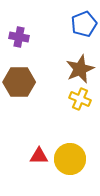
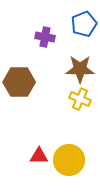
purple cross: moved 26 px right
brown star: rotated 24 degrees clockwise
yellow circle: moved 1 px left, 1 px down
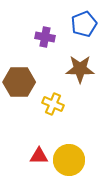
yellow cross: moved 27 px left, 5 px down
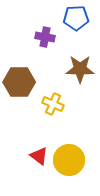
blue pentagon: moved 8 px left, 6 px up; rotated 20 degrees clockwise
red triangle: rotated 36 degrees clockwise
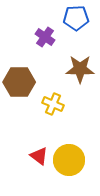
purple cross: rotated 24 degrees clockwise
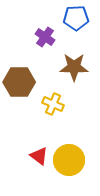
brown star: moved 6 px left, 2 px up
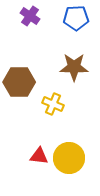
purple cross: moved 15 px left, 21 px up
red triangle: rotated 30 degrees counterclockwise
yellow circle: moved 2 px up
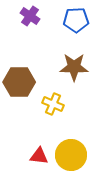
blue pentagon: moved 2 px down
yellow circle: moved 2 px right, 3 px up
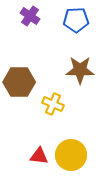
brown star: moved 6 px right, 3 px down
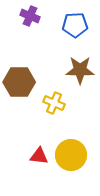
purple cross: rotated 12 degrees counterclockwise
blue pentagon: moved 1 px left, 5 px down
yellow cross: moved 1 px right, 1 px up
